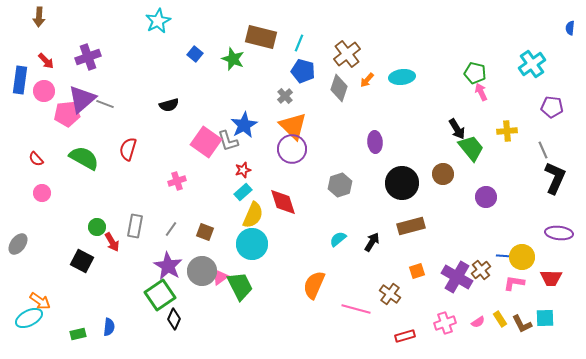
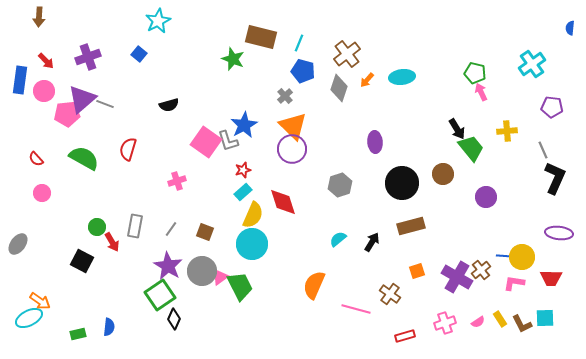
blue square at (195, 54): moved 56 px left
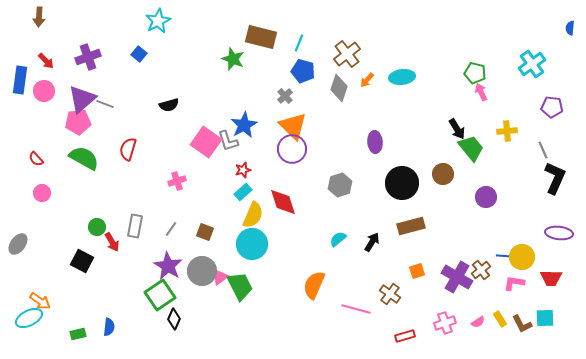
pink pentagon at (67, 114): moved 11 px right, 8 px down
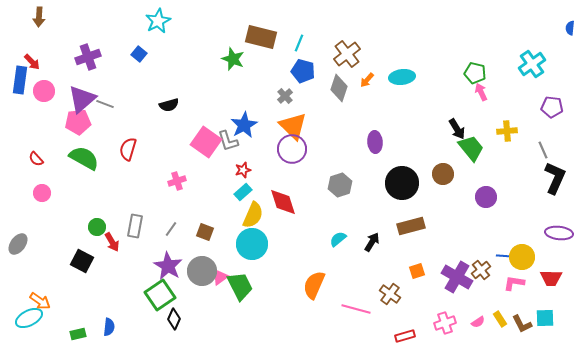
red arrow at (46, 61): moved 14 px left, 1 px down
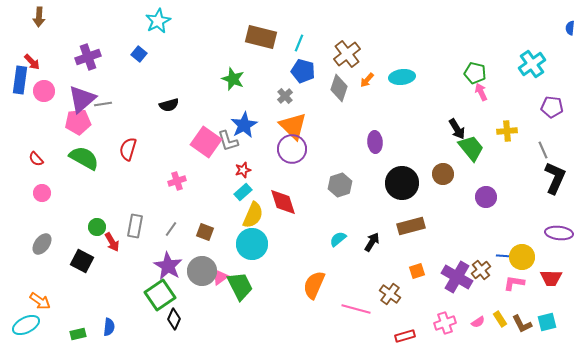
green star at (233, 59): moved 20 px down
gray line at (105, 104): moved 2 px left; rotated 30 degrees counterclockwise
gray ellipse at (18, 244): moved 24 px right
cyan ellipse at (29, 318): moved 3 px left, 7 px down
cyan square at (545, 318): moved 2 px right, 4 px down; rotated 12 degrees counterclockwise
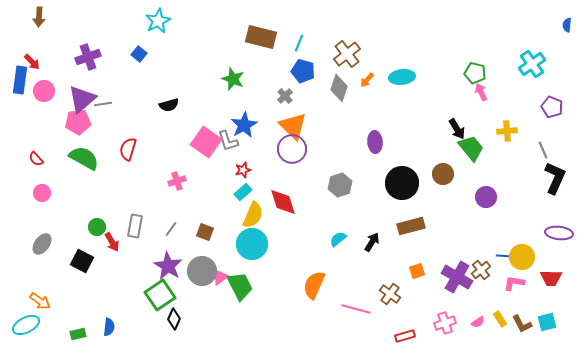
blue semicircle at (570, 28): moved 3 px left, 3 px up
purple pentagon at (552, 107): rotated 15 degrees clockwise
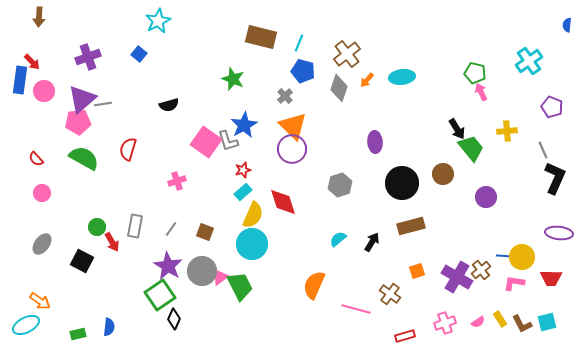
cyan cross at (532, 64): moved 3 px left, 3 px up
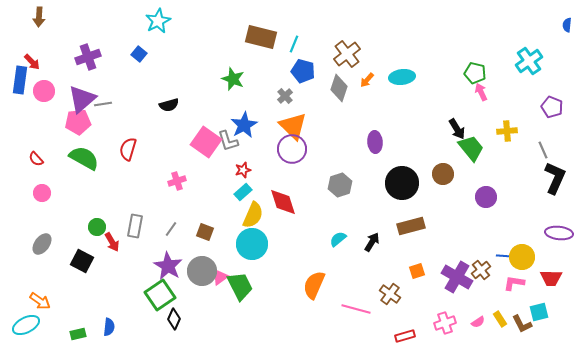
cyan line at (299, 43): moved 5 px left, 1 px down
cyan square at (547, 322): moved 8 px left, 10 px up
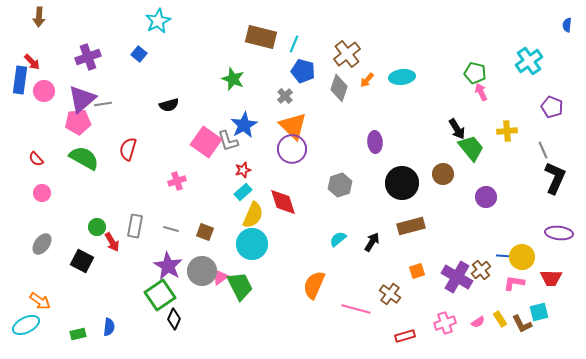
gray line at (171, 229): rotated 70 degrees clockwise
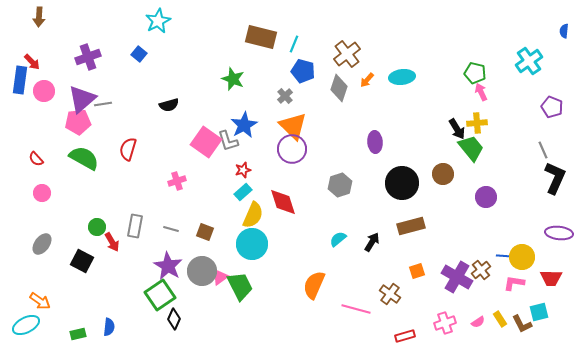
blue semicircle at (567, 25): moved 3 px left, 6 px down
yellow cross at (507, 131): moved 30 px left, 8 px up
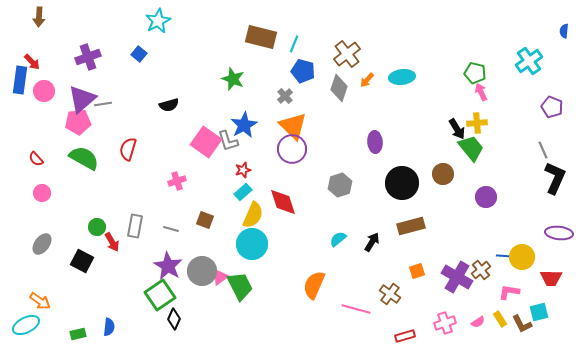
brown square at (205, 232): moved 12 px up
pink L-shape at (514, 283): moved 5 px left, 9 px down
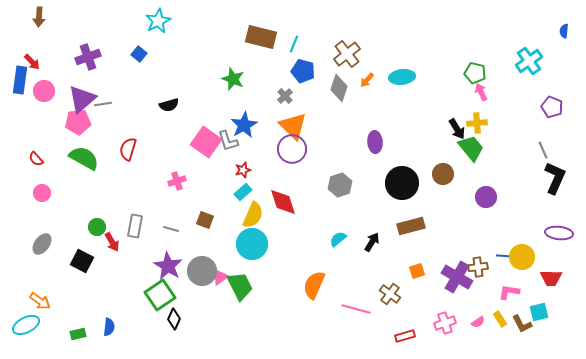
brown cross at (481, 270): moved 3 px left, 3 px up; rotated 30 degrees clockwise
